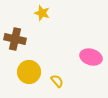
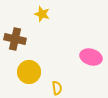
yellow star: moved 1 px down
yellow semicircle: moved 7 px down; rotated 32 degrees clockwise
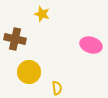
pink ellipse: moved 12 px up
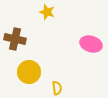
yellow star: moved 5 px right, 2 px up
pink ellipse: moved 1 px up
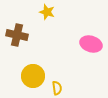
brown cross: moved 2 px right, 4 px up
yellow circle: moved 4 px right, 4 px down
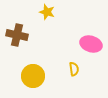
yellow semicircle: moved 17 px right, 19 px up
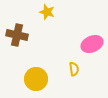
pink ellipse: moved 1 px right; rotated 40 degrees counterclockwise
yellow circle: moved 3 px right, 3 px down
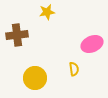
yellow star: rotated 28 degrees counterclockwise
brown cross: rotated 20 degrees counterclockwise
yellow circle: moved 1 px left, 1 px up
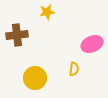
yellow semicircle: rotated 16 degrees clockwise
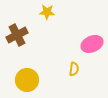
yellow star: rotated 14 degrees clockwise
brown cross: rotated 20 degrees counterclockwise
yellow circle: moved 8 px left, 2 px down
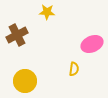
yellow circle: moved 2 px left, 1 px down
